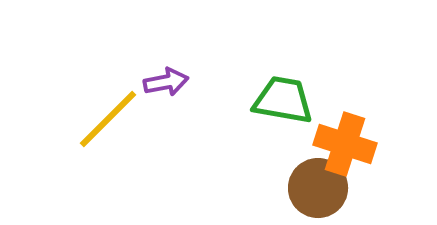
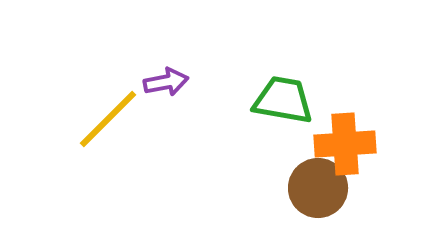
orange cross: rotated 22 degrees counterclockwise
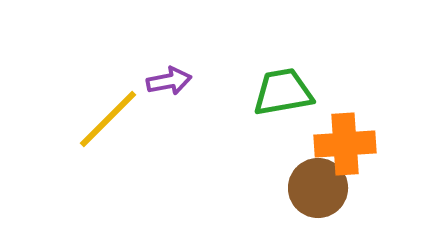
purple arrow: moved 3 px right, 1 px up
green trapezoid: moved 8 px up; rotated 20 degrees counterclockwise
